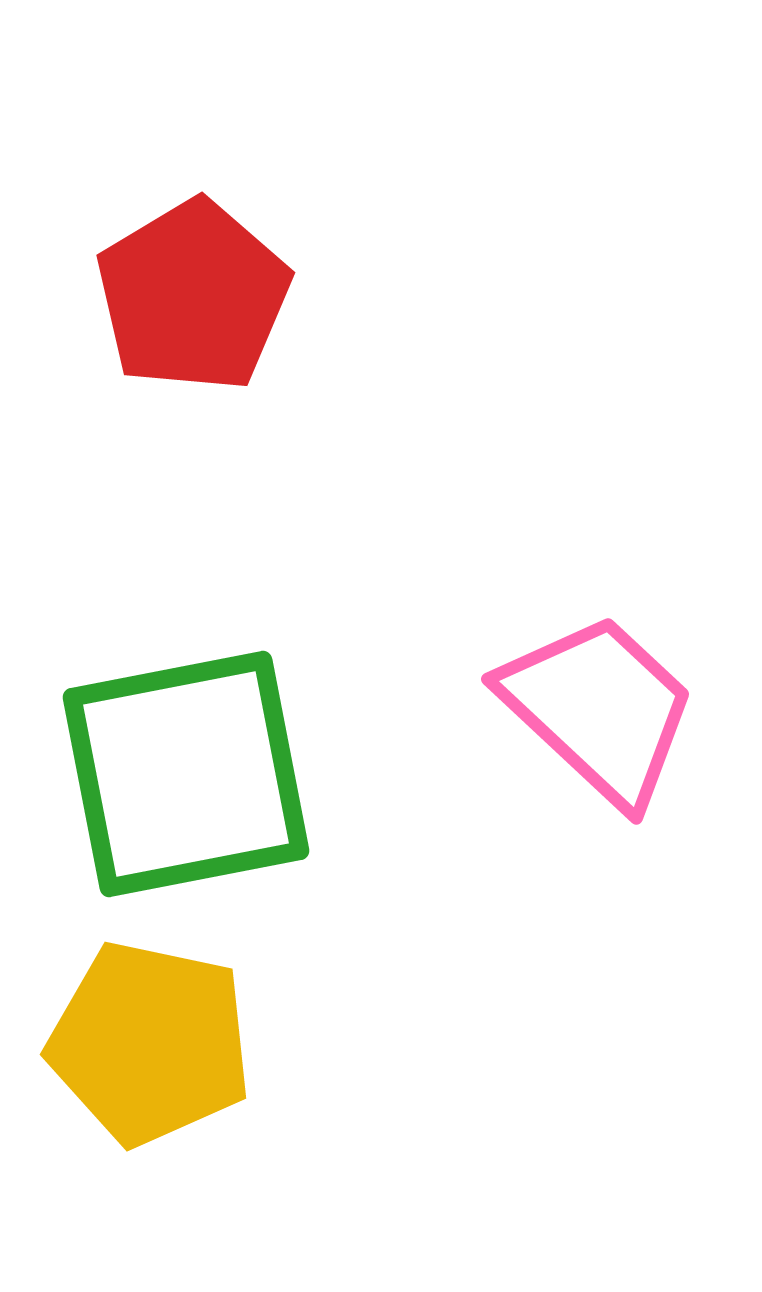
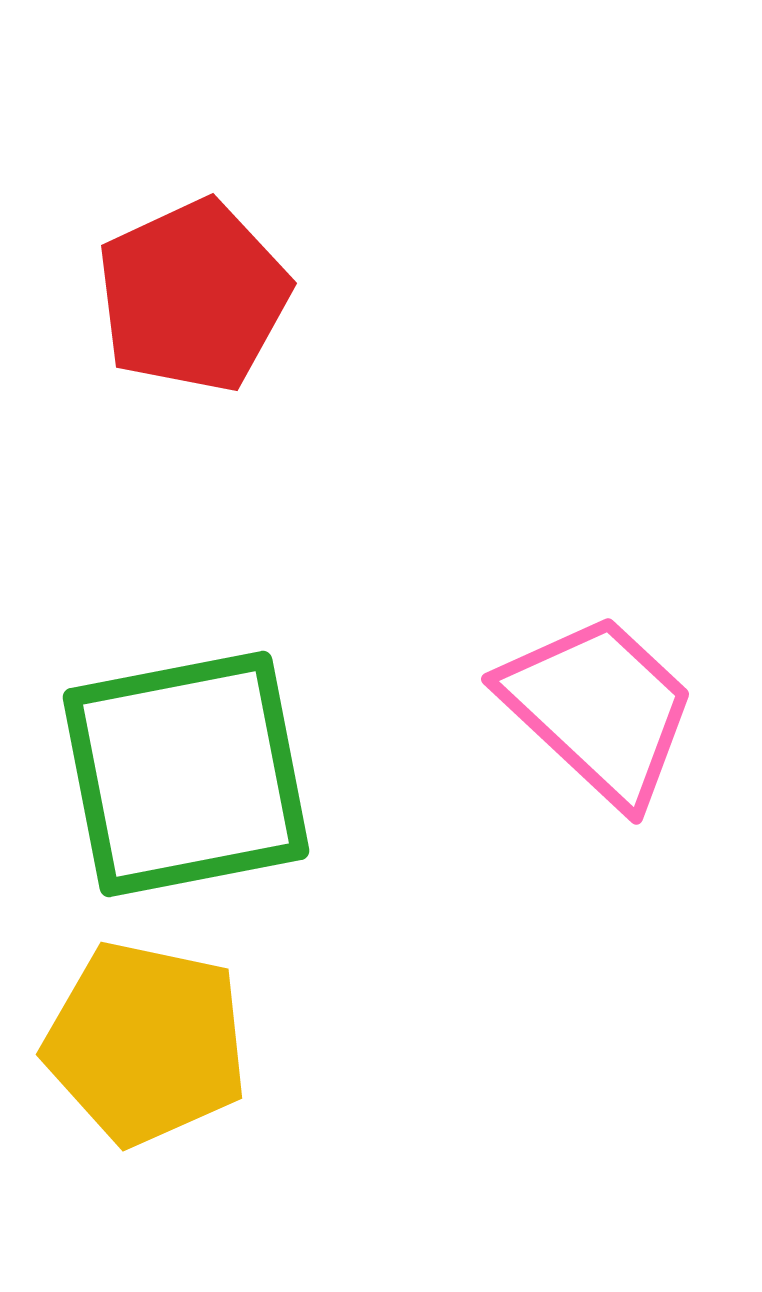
red pentagon: rotated 6 degrees clockwise
yellow pentagon: moved 4 px left
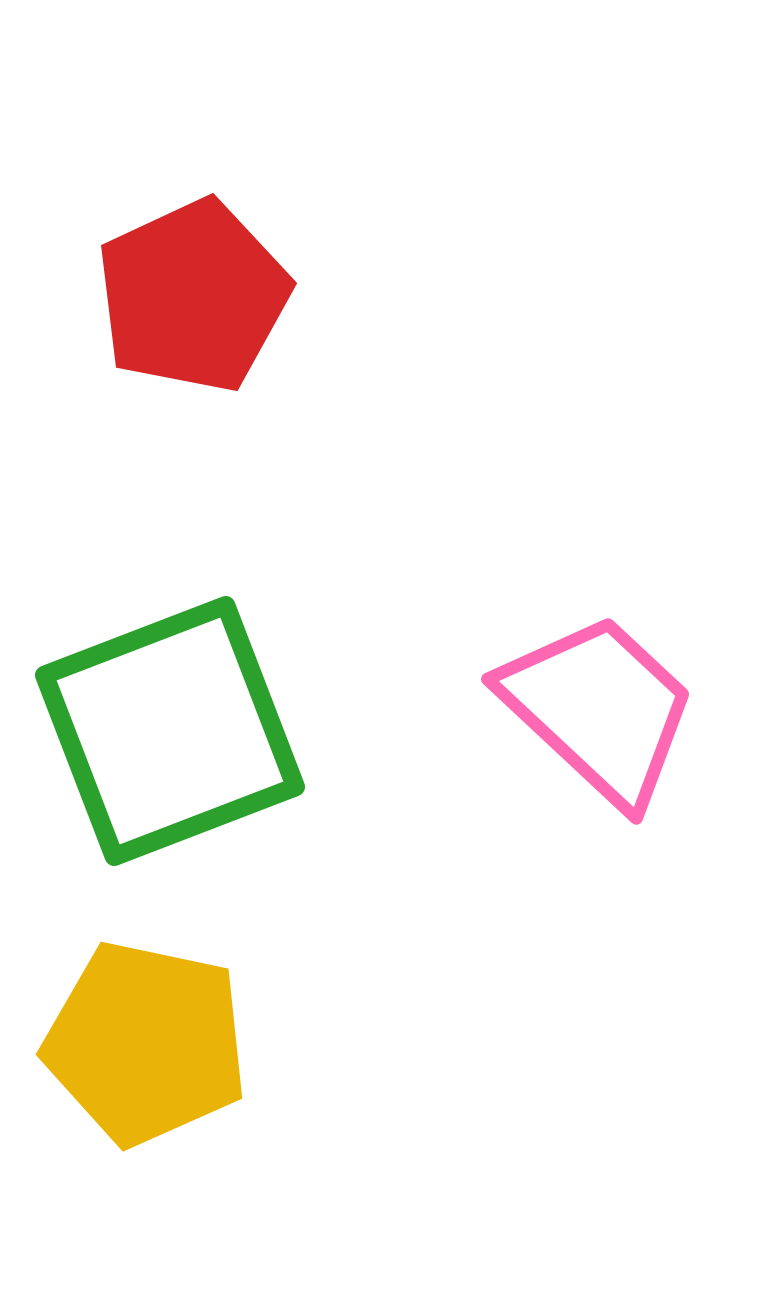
green square: moved 16 px left, 43 px up; rotated 10 degrees counterclockwise
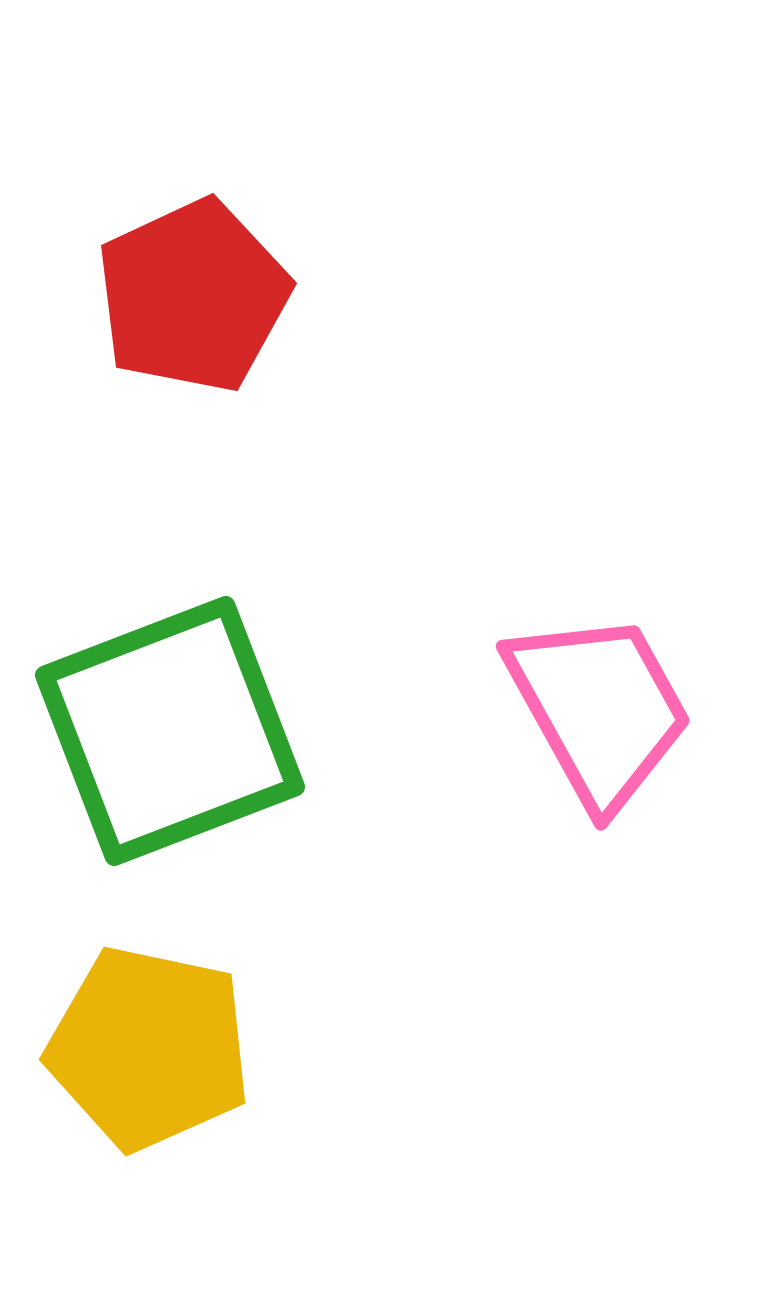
pink trapezoid: rotated 18 degrees clockwise
yellow pentagon: moved 3 px right, 5 px down
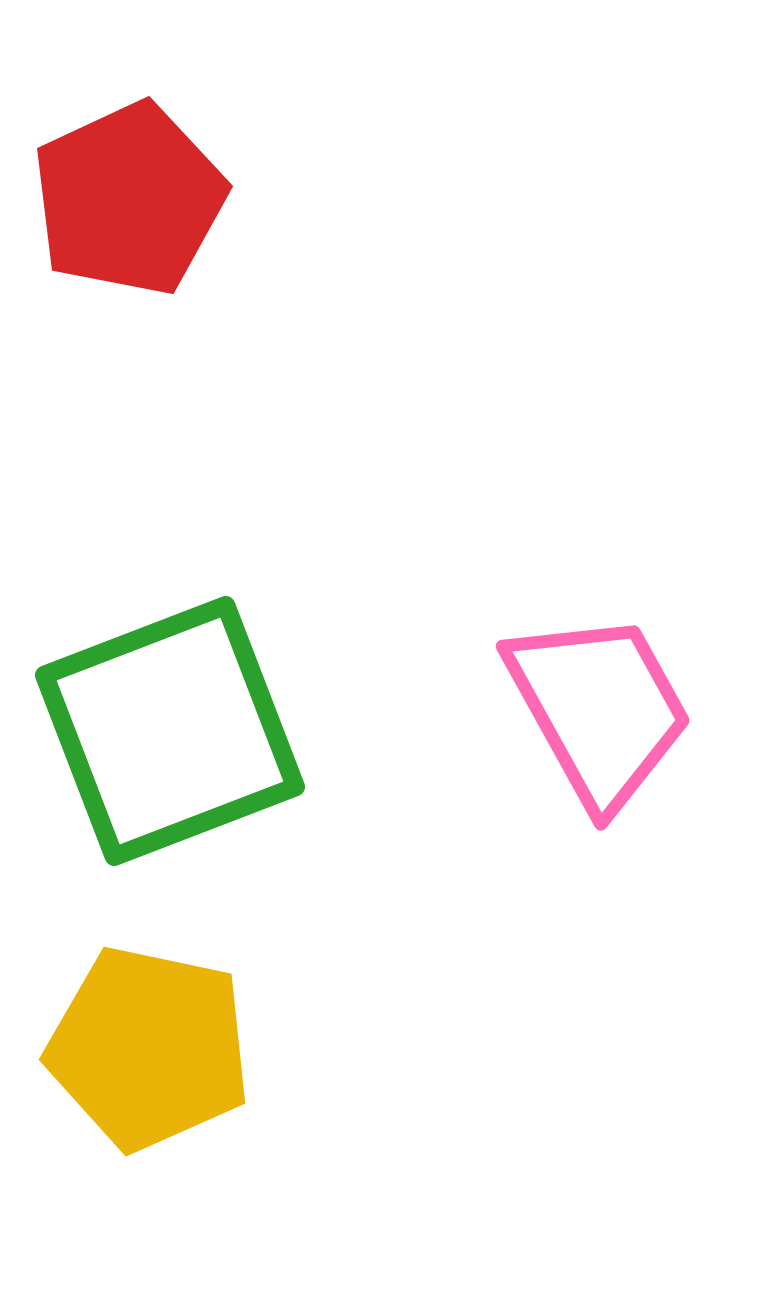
red pentagon: moved 64 px left, 97 px up
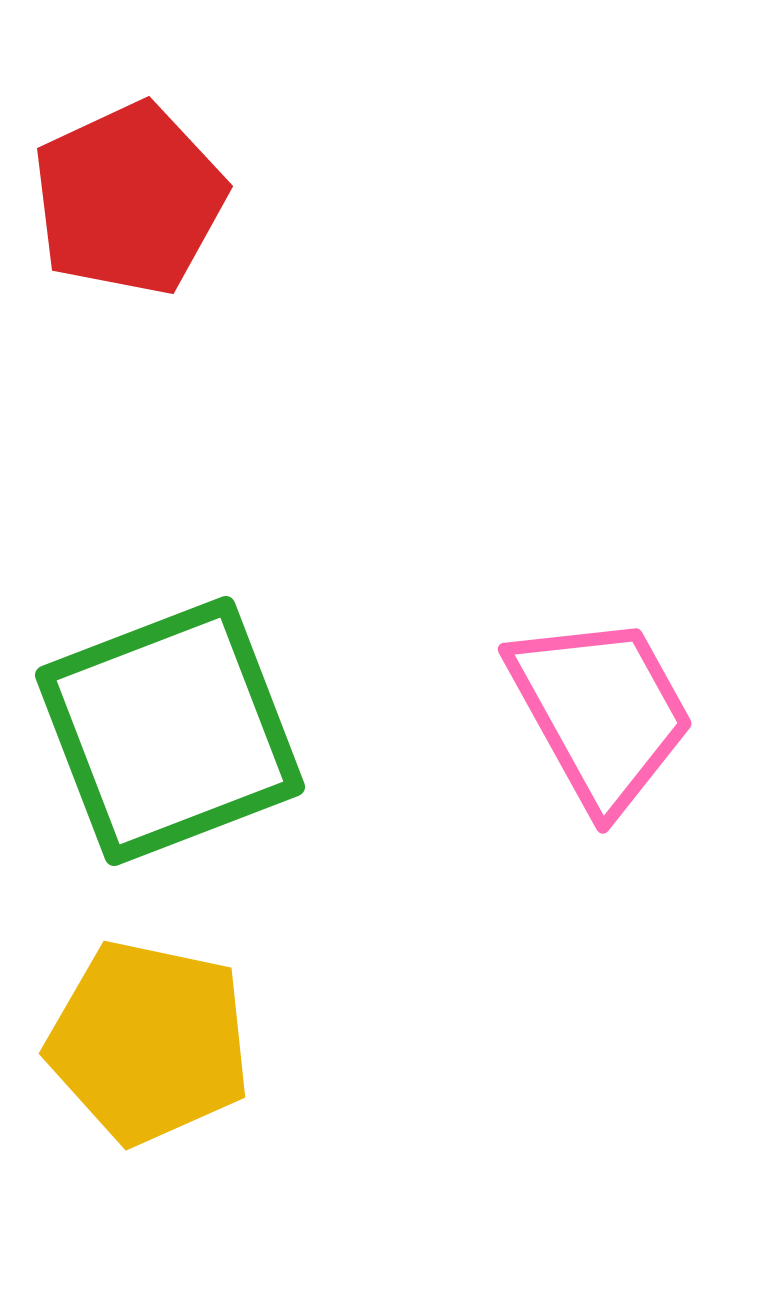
pink trapezoid: moved 2 px right, 3 px down
yellow pentagon: moved 6 px up
